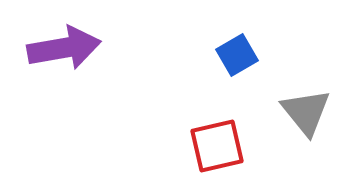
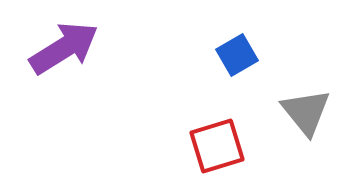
purple arrow: rotated 22 degrees counterclockwise
red square: rotated 4 degrees counterclockwise
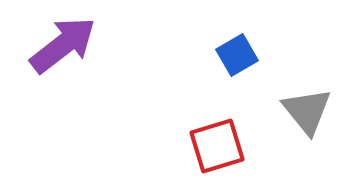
purple arrow: moved 1 px left, 3 px up; rotated 6 degrees counterclockwise
gray triangle: moved 1 px right, 1 px up
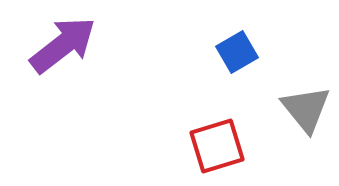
blue square: moved 3 px up
gray triangle: moved 1 px left, 2 px up
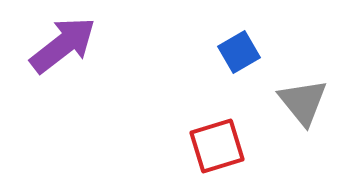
blue square: moved 2 px right
gray triangle: moved 3 px left, 7 px up
